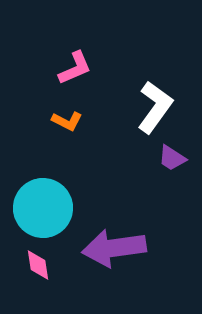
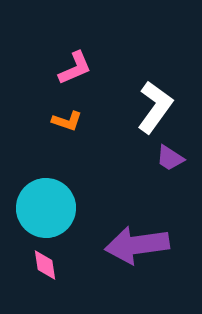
orange L-shape: rotated 8 degrees counterclockwise
purple trapezoid: moved 2 px left
cyan circle: moved 3 px right
purple arrow: moved 23 px right, 3 px up
pink diamond: moved 7 px right
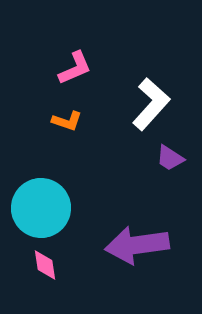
white L-shape: moved 4 px left, 3 px up; rotated 6 degrees clockwise
cyan circle: moved 5 px left
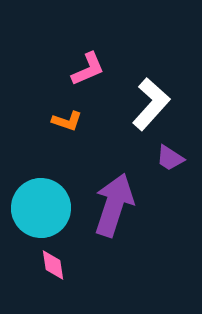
pink L-shape: moved 13 px right, 1 px down
purple arrow: moved 23 px left, 40 px up; rotated 116 degrees clockwise
pink diamond: moved 8 px right
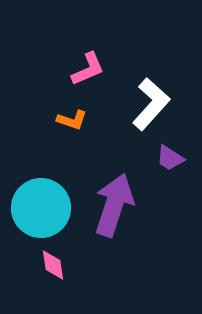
orange L-shape: moved 5 px right, 1 px up
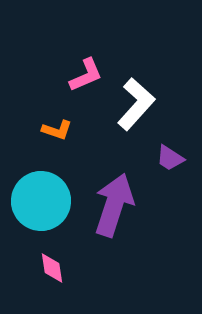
pink L-shape: moved 2 px left, 6 px down
white L-shape: moved 15 px left
orange L-shape: moved 15 px left, 10 px down
cyan circle: moved 7 px up
pink diamond: moved 1 px left, 3 px down
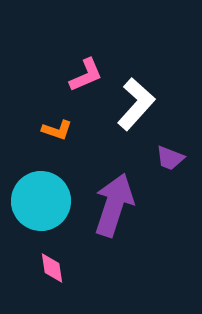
purple trapezoid: rotated 12 degrees counterclockwise
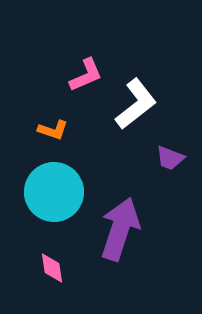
white L-shape: rotated 10 degrees clockwise
orange L-shape: moved 4 px left
cyan circle: moved 13 px right, 9 px up
purple arrow: moved 6 px right, 24 px down
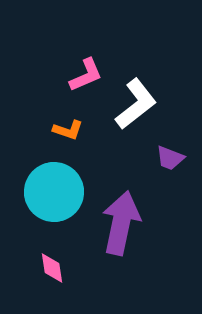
orange L-shape: moved 15 px right
purple arrow: moved 1 px right, 6 px up; rotated 6 degrees counterclockwise
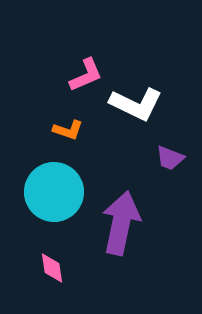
white L-shape: rotated 64 degrees clockwise
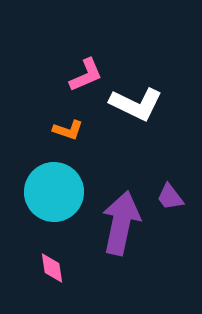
purple trapezoid: moved 39 px down; rotated 32 degrees clockwise
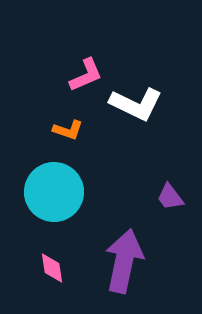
purple arrow: moved 3 px right, 38 px down
